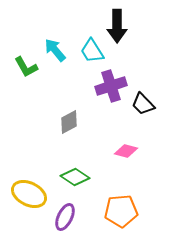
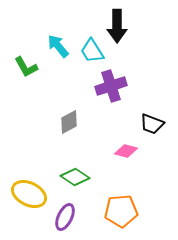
cyan arrow: moved 3 px right, 4 px up
black trapezoid: moved 9 px right, 20 px down; rotated 25 degrees counterclockwise
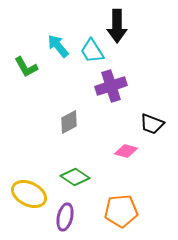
purple ellipse: rotated 12 degrees counterclockwise
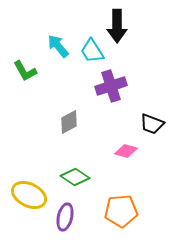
green L-shape: moved 1 px left, 4 px down
yellow ellipse: moved 1 px down
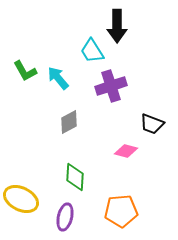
cyan arrow: moved 32 px down
green diamond: rotated 60 degrees clockwise
yellow ellipse: moved 8 px left, 4 px down
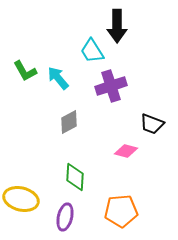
yellow ellipse: rotated 12 degrees counterclockwise
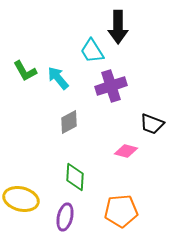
black arrow: moved 1 px right, 1 px down
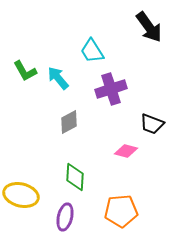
black arrow: moved 31 px right; rotated 36 degrees counterclockwise
purple cross: moved 3 px down
yellow ellipse: moved 4 px up
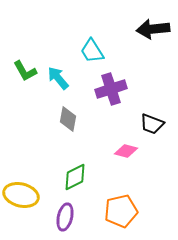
black arrow: moved 4 px right, 2 px down; rotated 120 degrees clockwise
gray diamond: moved 1 px left, 3 px up; rotated 50 degrees counterclockwise
green diamond: rotated 60 degrees clockwise
orange pentagon: rotated 8 degrees counterclockwise
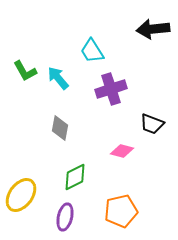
gray diamond: moved 8 px left, 9 px down
pink diamond: moved 4 px left
yellow ellipse: rotated 68 degrees counterclockwise
